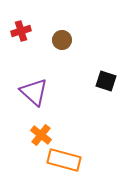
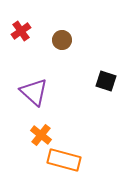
red cross: rotated 18 degrees counterclockwise
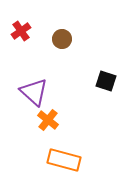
brown circle: moved 1 px up
orange cross: moved 7 px right, 15 px up
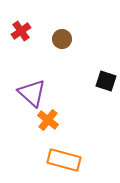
purple triangle: moved 2 px left, 1 px down
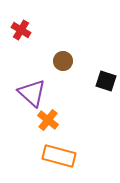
red cross: moved 1 px up; rotated 24 degrees counterclockwise
brown circle: moved 1 px right, 22 px down
orange rectangle: moved 5 px left, 4 px up
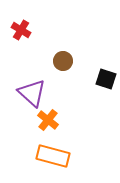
black square: moved 2 px up
orange rectangle: moved 6 px left
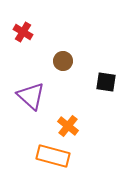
red cross: moved 2 px right, 2 px down
black square: moved 3 px down; rotated 10 degrees counterclockwise
purple triangle: moved 1 px left, 3 px down
orange cross: moved 20 px right, 6 px down
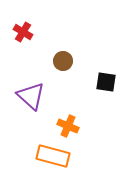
orange cross: rotated 15 degrees counterclockwise
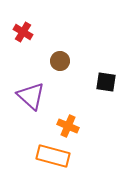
brown circle: moved 3 px left
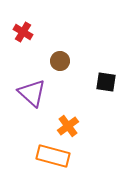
purple triangle: moved 1 px right, 3 px up
orange cross: rotated 30 degrees clockwise
